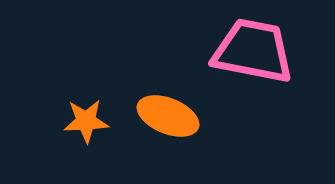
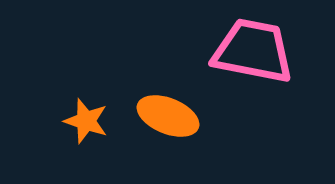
orange star: rotated 21 degrees clockwise
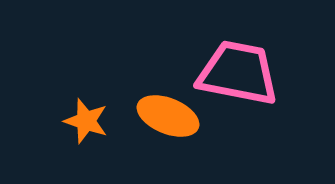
pink trapezoid: moved 15 px left, 22 px down
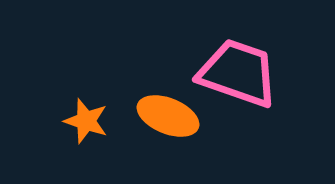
pink trapezoid: rotated 8 degrees clockwise
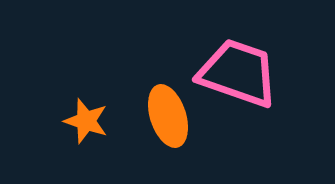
orange ellipse: rotated 50 degrees clockwise
